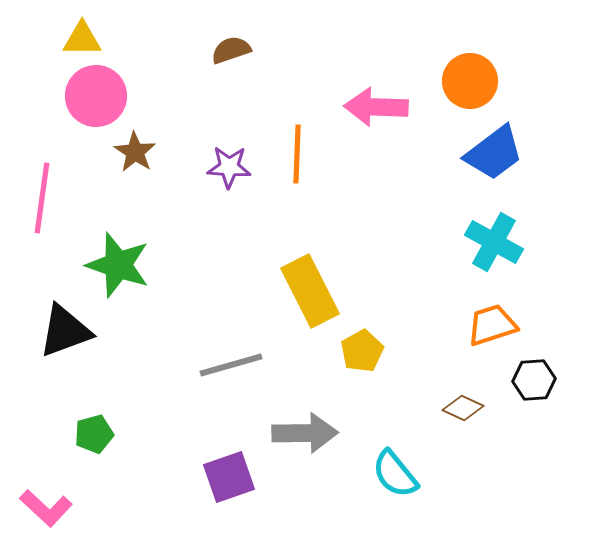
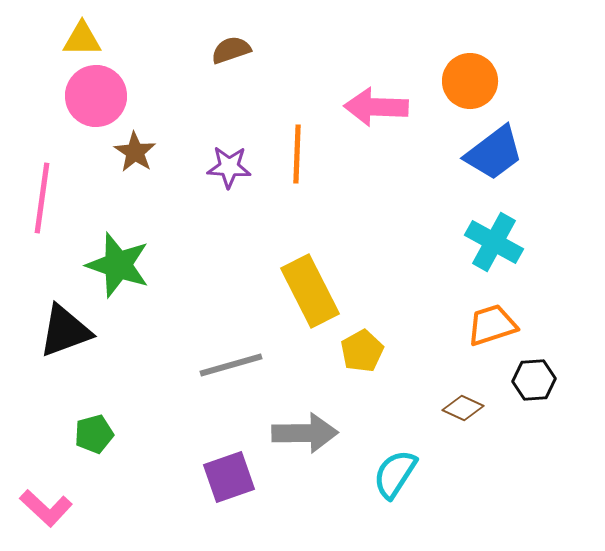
cyan semicircle: rotated 72 degrees clockwise
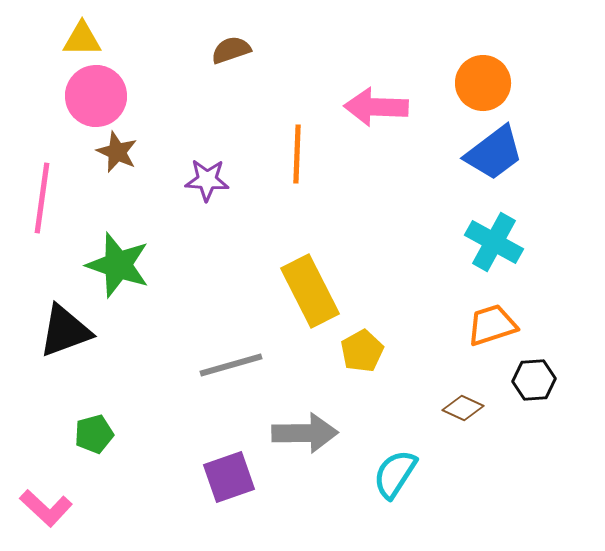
orange circle: moved 13 px right, 2 px down
brown star: moved 18 px left; rotated 9 degrees counterclockwise
purple star: moved 22 px left, 13 px down
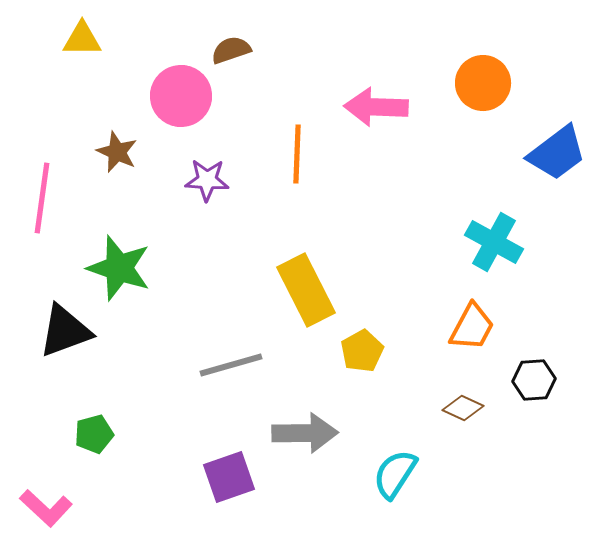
pink circle: moved 85 px right
blue trapezoid: moved 63 px right
green star: moved 1 px right, 3 px down
yellow rectangle: moved 4 px left, 1 px up
orange trapezoid: moved 20 px left, 2 px down; rotated 136 degrees clockwise
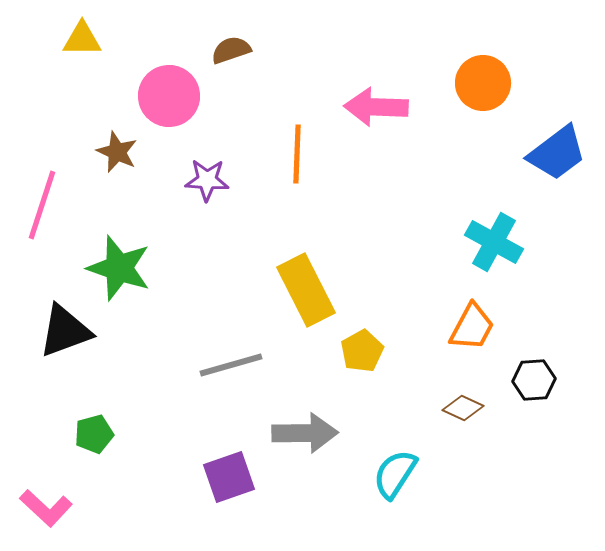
pink circle: moved 12 px left
pink line: moved 7 px down; rotated 10 degrees clockwise
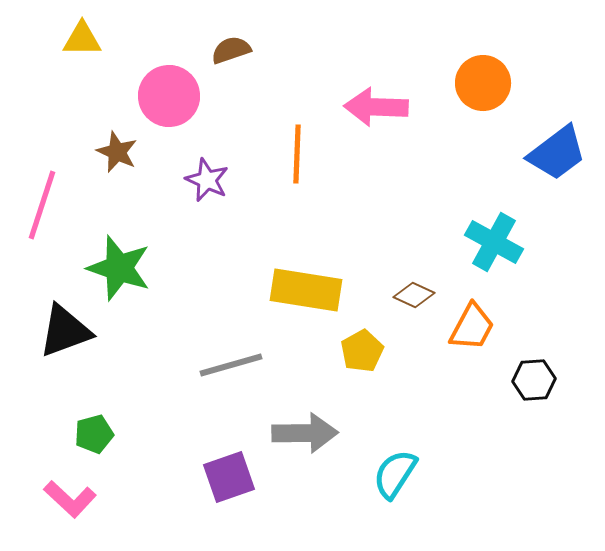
purple star: rotated 21 degrees clockwise
yellow rectangle: rotated 54 degrees counterclockwise
brown diamond: moved 49 px left, 113 px up
pink L-shape: moved 24 px right, 9 px up
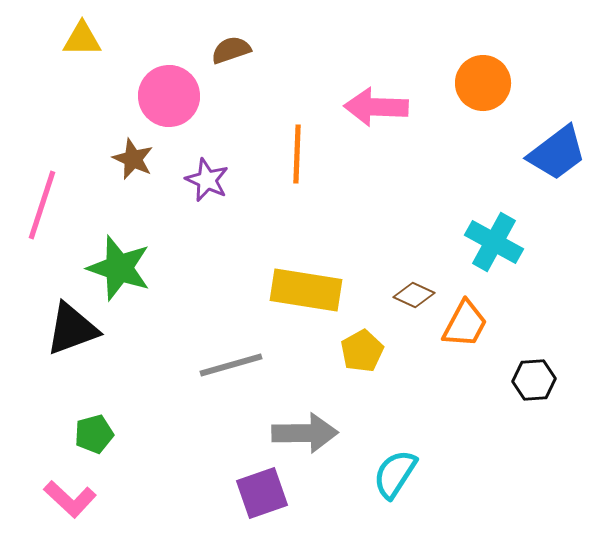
brown star: moved 16 px right, 7 px down
orange trapezoid: moved 7 px left, 3 px up
black triangle: moved 7 px right, 2 px up
purple square: moved 33 px right, 16 px down
